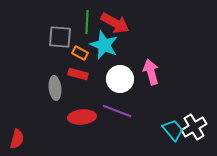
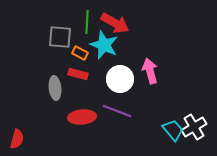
pink arrow: moved 1 px left, 1 px up
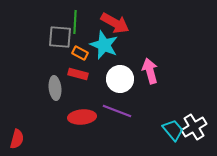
green line: moved 12 px left
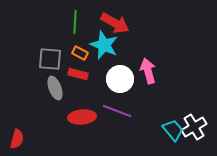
gray square: moved 10 px left, 22 px down
pink arrow: moved 2 px left
gray ellipse: rotated 15 degrees counterclockwise
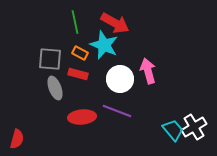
green line: rotated 15 degrees counterclockwise
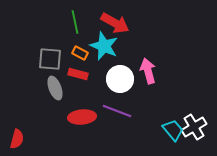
cyan star: moved 1 px down
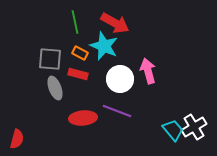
red ellipse: moved 1 px right, 1 px down
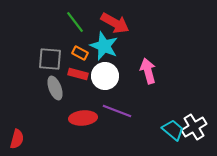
green line: rotated 25 degrees counterclockwise
white circle: moved 15 px left, 3 px up
cyan trapezoid: rotated 10 degrees counterclockwise
